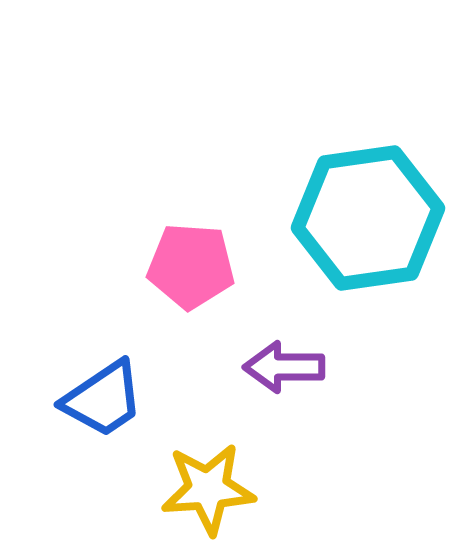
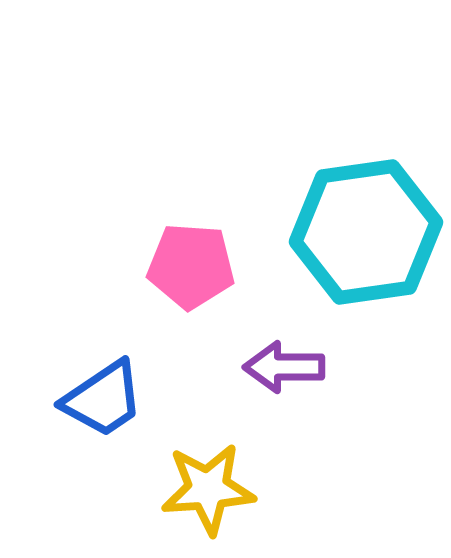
cyan hexagon: moved 2 px left, 14 px down
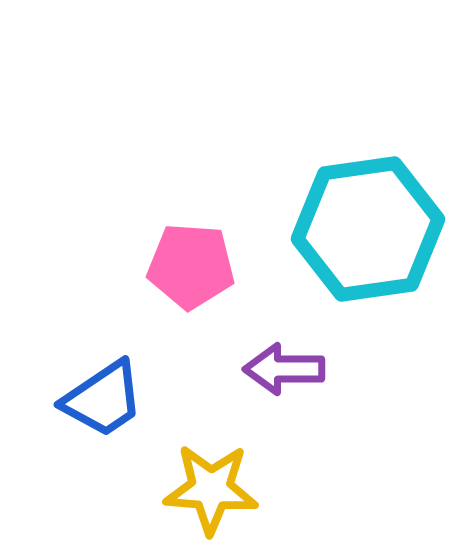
cyan hexagon: moved 2 px right, 3 px up
purple arrow: moved 2 px down
yellow star: moved 3 px right; rotated 8 degrees clockwise
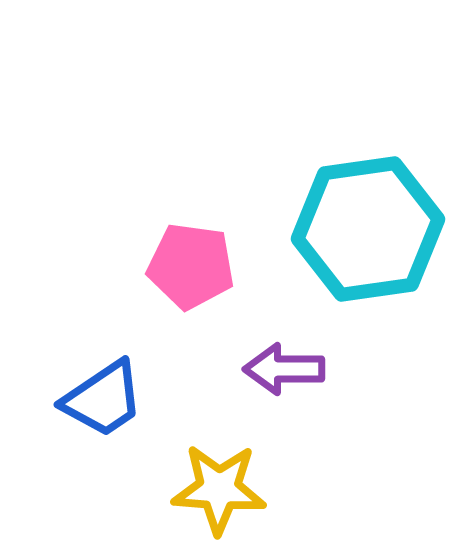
pink pentagon: rotated 4 degrees clockwise
yellow star: moved 8 px right
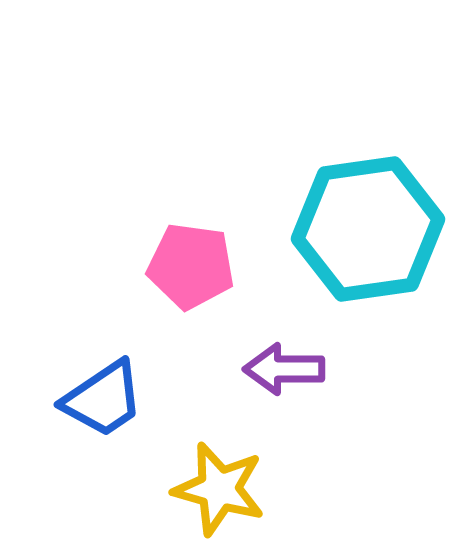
yellow star: rotated 12 degrees clockwise
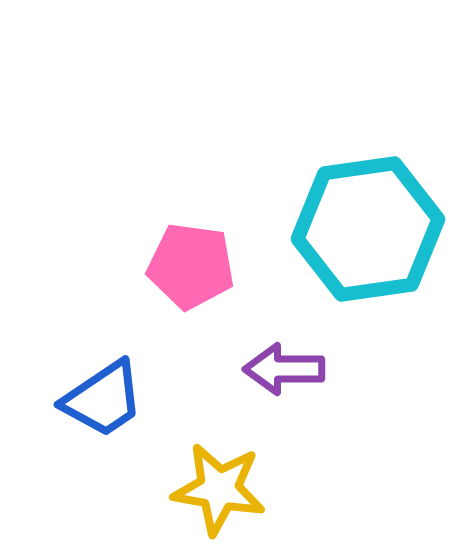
yellow star: rotated 6 degrees counterclockwise
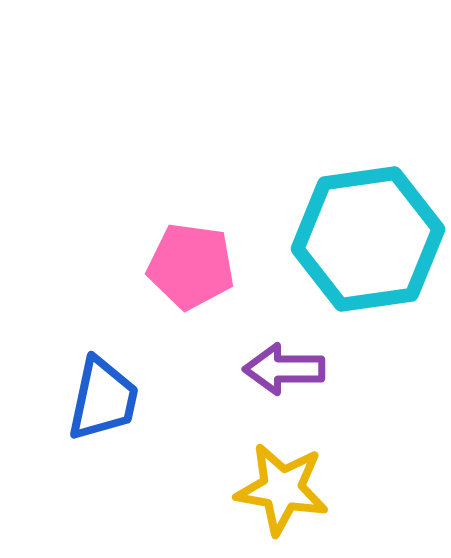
cyan hexagon: moved 10 px down
blue trapezoid: rotated 44 degrees counterclockwise
yellow star: moved 63 px right
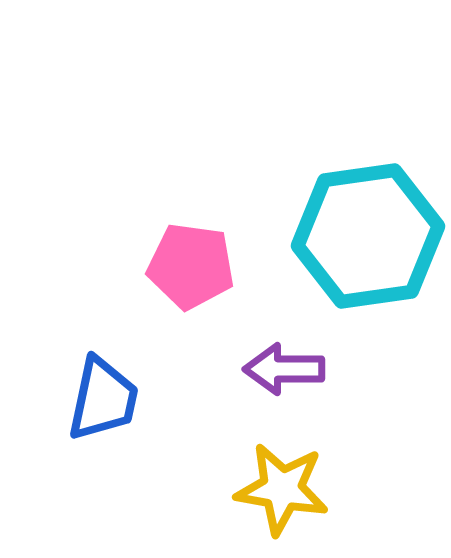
cyan hexagon: moved 3 px up
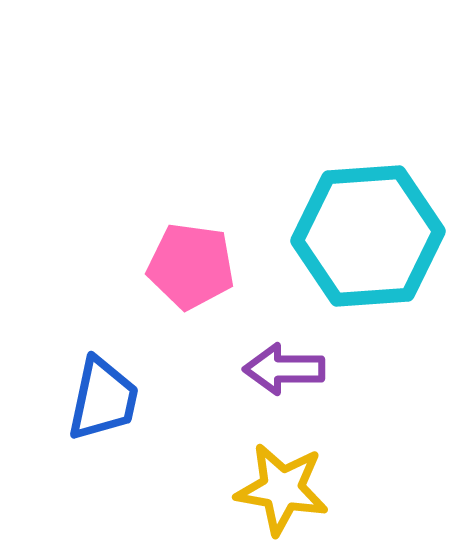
cyan hexagon: rotated 4 degrees clockwise
